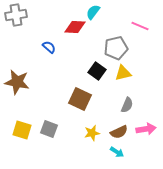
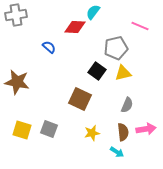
brown semicircle: moved 4 px right; rotated 72 degrees counterclockwise
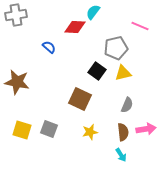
yellow star: moved 2 px left, 1 px up
cyan arrow: moved 4 px right, 3 px down; rotated 24 degrees clockwise
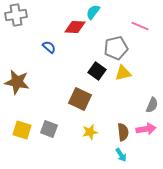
gray semicircle: moved 25 px right
